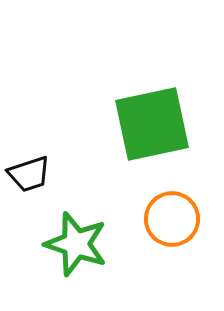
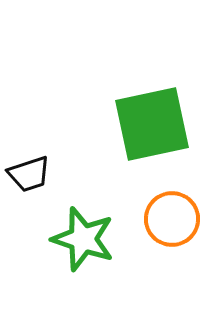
green star: moved 7 px right, 5 px up
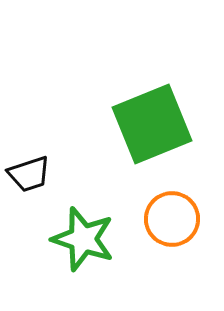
green square: rotated 10 degrees counterclockwise
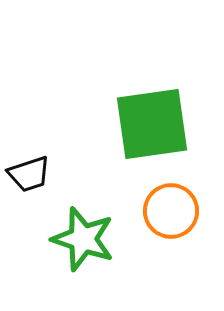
green square: rotated 14 degrees clockwise
orange circle: moved 1 px left, 8 px up
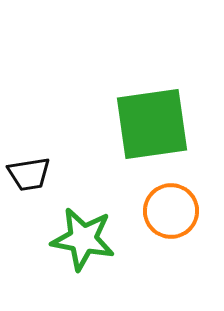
black trapezoid: rotated 9 degrees clockwise
green star: rotated 8 degrees counterclockwise
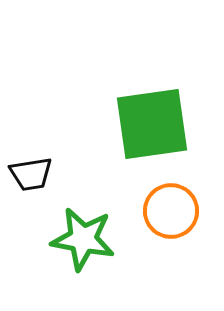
black trapezoid: moved 2 px right
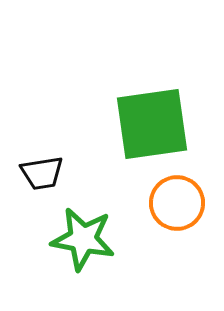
black trapezoid: moved 11 px right, 1 px up
orange circle: moved 6 px right, 8 px up
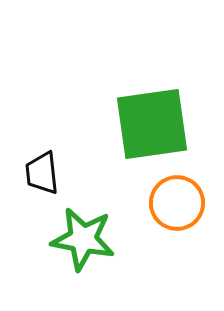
black trapezoid: rotated 93 degrees clockwise
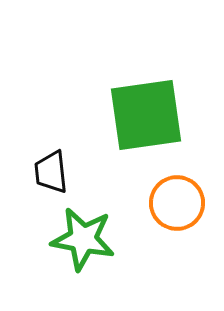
green square: moved 6 px left, 9 px up
black trapezoid: moved 9 px right, 1 px up
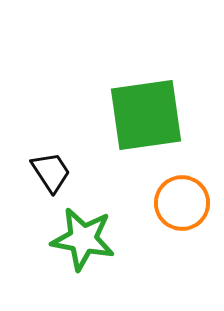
black trapezoid: rotated 153 degrees clockwise
orange circle: moved 5 px right
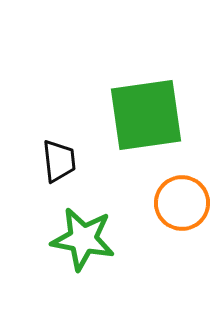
black trapezoid: moved 8 px right, 11 px up; rotated 27 degrees clockwise
